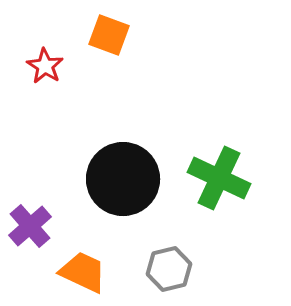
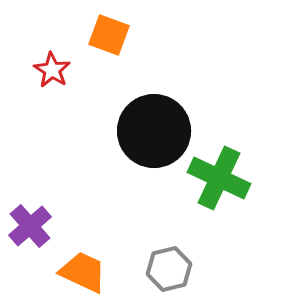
red star: moved 7 px right, 4 px down
black circle: moved 31 px right, 48 px up
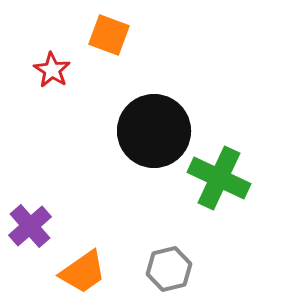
orange trapezoid: rotated 120 degrees clockwise
